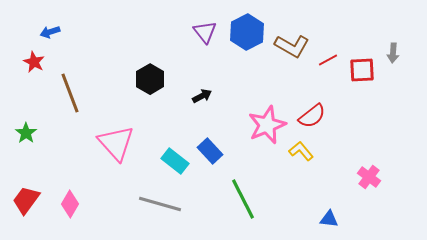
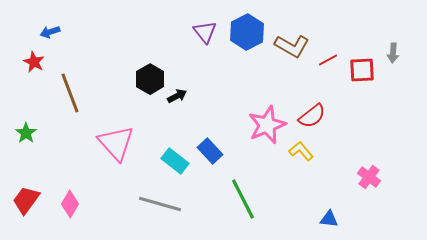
black arrow: moved 25 px left
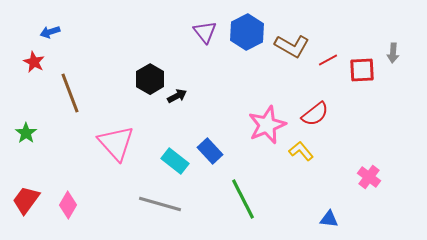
red semicircle: moved 3 px right, 2 px up
pink diamond: moved 2 px left, 1 px down
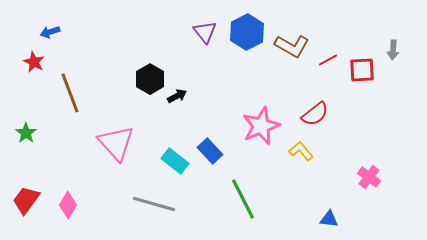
gray arrow: moved 3 px up
pink star: moved 6 px left, 1 px down
gray line: moved 6 px left
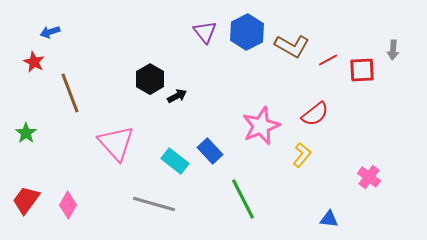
yellow L-shape: moved 1 px right, 4 px down; rotated 80 degrees clockwise
